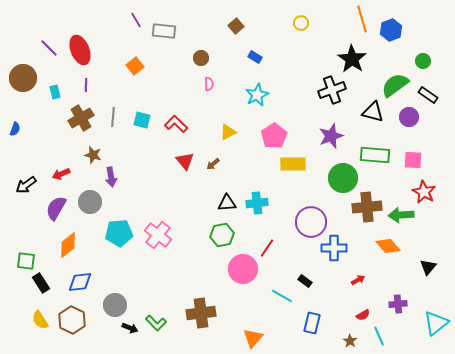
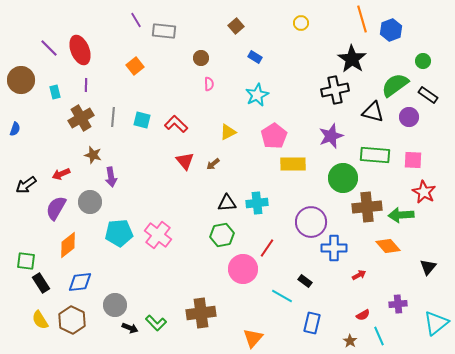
brown circle at (23, 78): moved 2 px left, 2 px down
black cross at (332, 90): moved 3 px right; rotated 8 degrees clockwise
red arrow at (358, 280): moved 1 px right, 5 px up
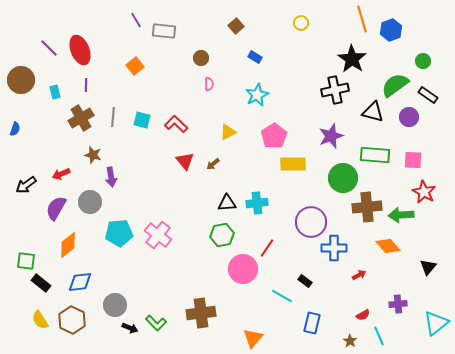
black rectangle at (41, 283): rotated 18 degrees counterclockwise
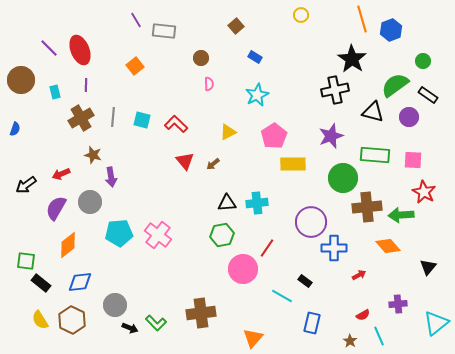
yellow circle at (301, 23): moved 8 px up
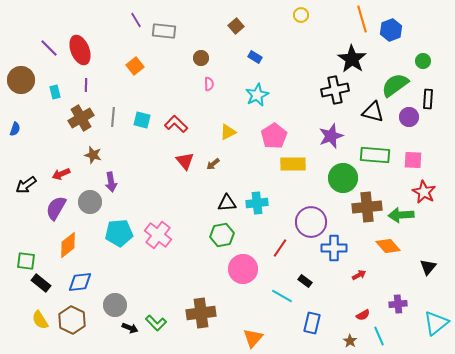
black rectangle at (428, 95): moved 4 px down; rotated 60 degrees clockwise
purple arrow at (111, 177): moved 5 px down
red line at (267, 248): moved 13 px right
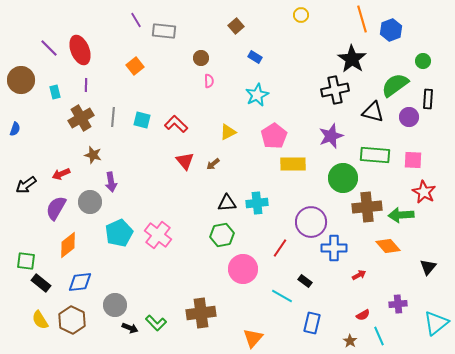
pink semicircle at (209, 84): moved 3 px up
cyan pentagon at (119, 233): rotated 20 degrees counterclockwise
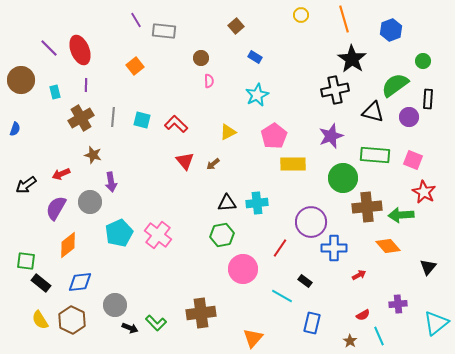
orange line at (362, 19): moved 18 px left
pink square at (413, 160): rotated 18 degrees clockwise
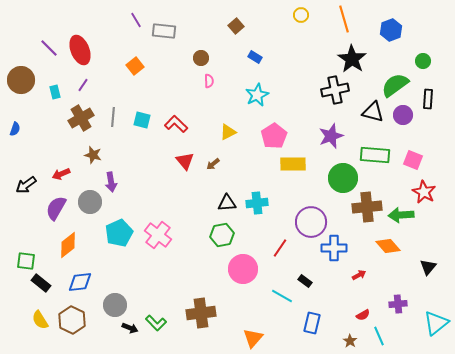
purple line at (86, 85): moved 3 px left; rotated 32 degrees clockwise
purple circle at (409, 117): moved 6 px left, 2 px up
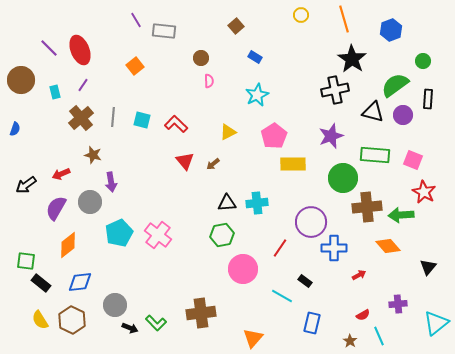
brown cross at (81, 118): rotated 10 degrees counterclockwise
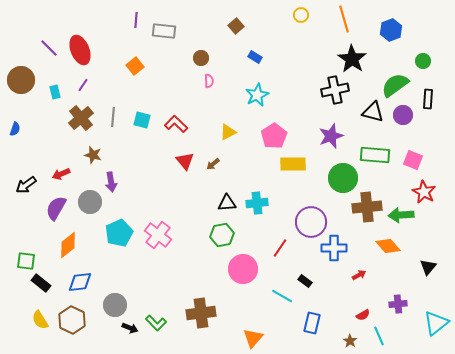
purple line at (136, 20): rotated 35 degrees clockwise
